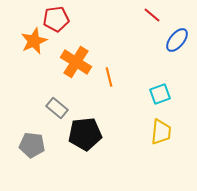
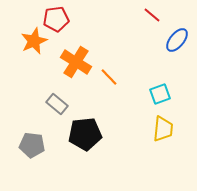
orange line: rotated 30 degrees counterclockwise
gray rectangle: moved 4 px up
yellow trapezoid: moved 2 px right, 3 px up
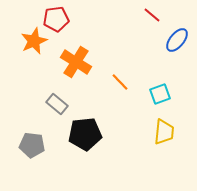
orange line: moved 11 px right, 5 px down
yellow trapezoid: moved 1 px right, 3 px down
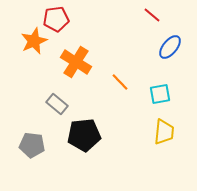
blue ellipse: moved 7 px left, 7 px down
cyan square: rotated 10 degrees clockwise
black pentagon: moved 1 px left, 1 px down
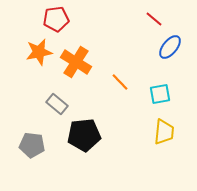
red line: moved 2 px right, 4 px down
orange star: moved 5 px right, 11 px down; rotated 12 degrees clockwise
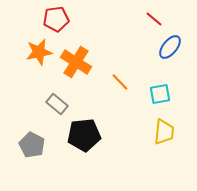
gray pentagon: rotated 20 degrees clockwise
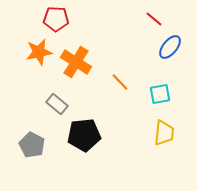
red pentagon: rotated 10 degrees clockwise
yellow trapezoid: moved 1 px down
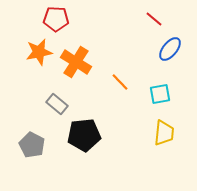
blue ellipse: moved 2 px down
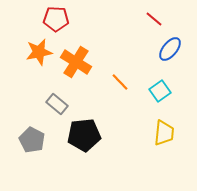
cyan square: moved 3 px up; rotated 25 degrees counterclockwise
gray pentagon: moved 5 px up
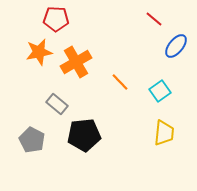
blue ellipse: moved 6 px right, 3 px up
orange cross: rotated 28 degrees clockwise
